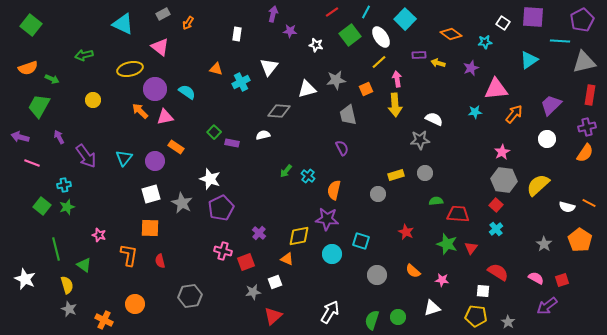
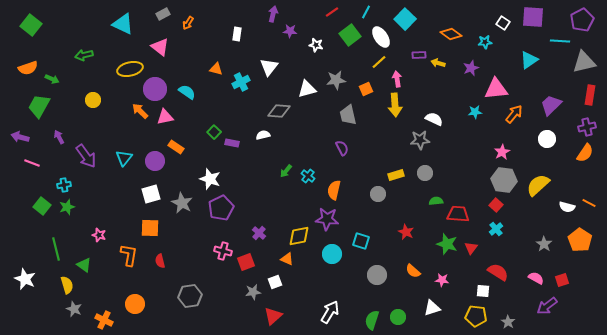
gray star at (69, 309): moved 5 px right
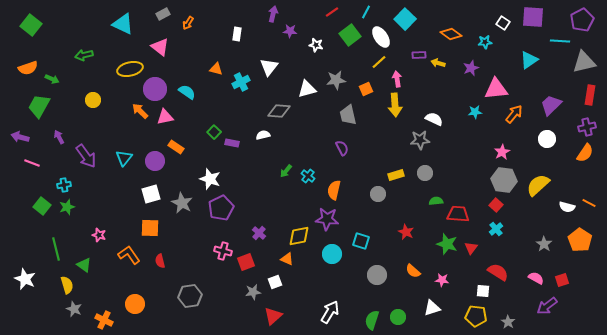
orange L-shape at (129, 255): rotated 45 degrees counterclockwise
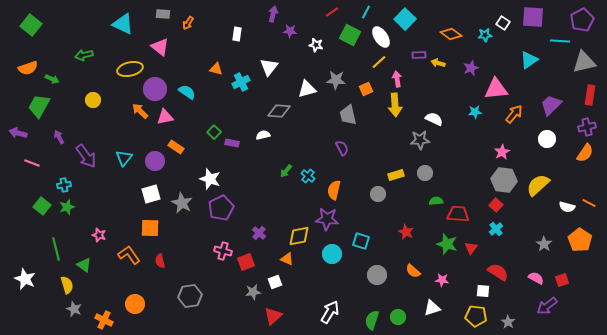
gray rectangle at (163, 14): rotated 32 degrees clockwise
green square at (350, 35): rotated 25 degrees counterclockwise
cyan star at (485, 42): moved 7 px up
gray star at (336, 80): rotated 12 degrees clockwise
purple arrow at (20, 137): moved 2 px left, 4 px up
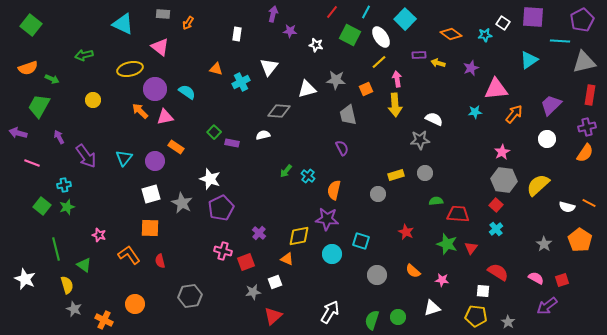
red line at (332, 12): rotated 16 degrees counterclockwise
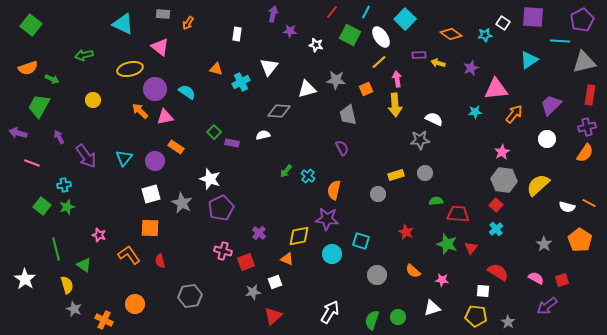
white star at (25, 279): rotated 10 degrees clockwise
